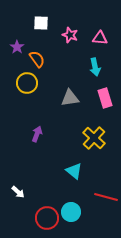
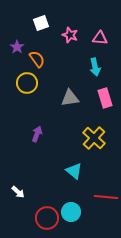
white square: rotated 21 degrees counterclockwise
red line: rotated 10 degrees counterclockwise
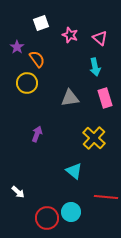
pink triangle: rotated 35 degrees clockwise
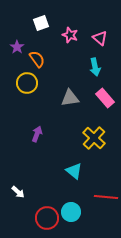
pink rectangle: rotated 24 degrees counterclockwise
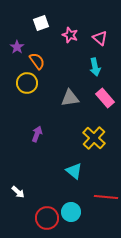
orange semicircle: moved 2 px down
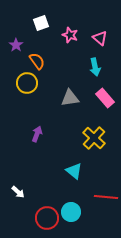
purple star: moved 1 px left, 2 px up
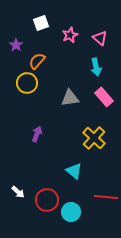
pink star: rotated 28 degrees clockwise
orange semicircle: rotated 102 degrees counterclockwise
cyan arrow: moved 1 px right
pink rectangle: moved 1 px left, 1 px up
red circle: moved 18 px up
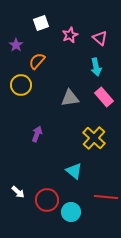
yellow circle: moved 6 px left, 2 px down
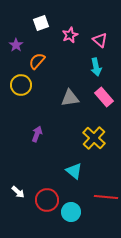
pink triangle: moved 2 px down
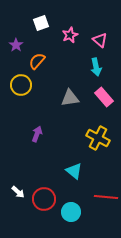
yellow cross: moved 4 px right; rotated 15 degrees counterclockwise
red circle: moved 3 px left, 1 px up
